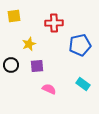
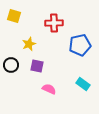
yellow square: rotated 24 degrees clockwise
purple square: rotated 16 degrees clockwise
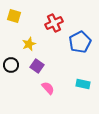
red cross: rotated 24 degrees counterclockwise
blue pentagon: moved 3 px up; rotated 15 degrees counterclockwise
purple square: rotated 24 degrees clockwise
cyan rectangle: rotated 24 degrees counterclockwise
pink semicircle: moved 1 px left, 1 px up; rotated 24 degrees clockwise
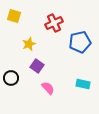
blue pentagon: rotated 15 degrees clockwise
black circle: moved 13 px down
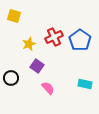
red cross: moved 14 px down
blue pentagon: moved 2 px up; rotated 25 degrees counterclockwise
cyan rectangle: moved 2 px right
